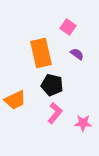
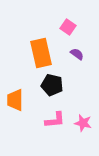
orange trapezoid: rotated 115 degrees clockwise
pink L-shape: moved 7 px down; rotated 45 degrees clockwise
pink star: rotated 12 degrees clockwise
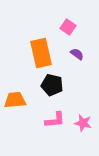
orange trapezoid: rotated 85 degrees clockwise
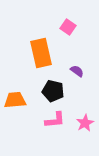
purple semicircle: moved 17 px down
black pentagon: moved 1 px right, 6 px down
pink star: moved 2 px right; rotated 30 degrees clockwise
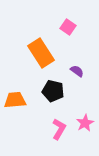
orange rectangle: rotated 20 degrees counterclockwise
pink L-shape: moved 4 px right, 9 px down; rotated 55 degrees counterclockwise
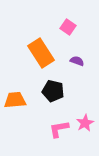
purple semicircle: moved 10 px up; rotated 16 degrees counterclockwise
pink L-shape: rotated 130 degrees counterclockwise
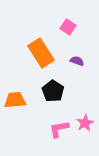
black pentagon: rotated 20 degrees clockwise
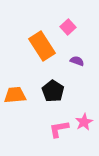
pink square: rotated 14 degrees clockwise
orange rectangle: moved 1 px right, 7 px up
orange trapezoid: moved 5 px up
pink star: moved 1 px left, 1 px up
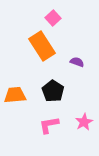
pink square: moved 15 px left, 9 px up
purple semicircle: moved 1 px down
pink L-shape: moved 10 px left, 4 px up
